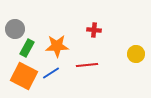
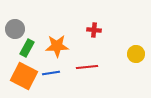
red line: moved 2 px down
blue line: rotated 24 degrees clockwise
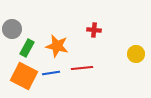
gray circle: moved 3 px left
orange star: rotated 15 degrees clockwise
red line: moved 5 px left, 1 px down
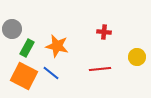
red cross: moved 10 px right, 2 px down
yellow circle: moved 1 px right, 3 px down
red line: moved 18 px right, 1 px down
blue line: rotated 48 degrees clockwise
